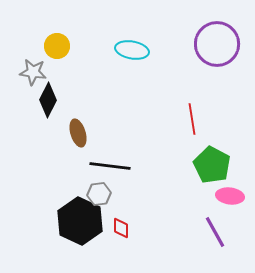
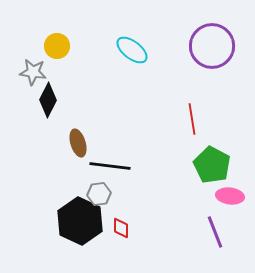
purple circle: moved 5 px left, 2 px down
cyan ellipse: rotated 28 degrees clockwise
brown ellipse: moved 10 px down
purple line: rotated 8 degrees clockwise
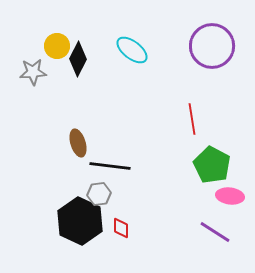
gray star: rotated 12 degrees counterclockwise
black diamond: moved 30 px right, 41 px up
purple line: rotated 36 degrees counterclockwise
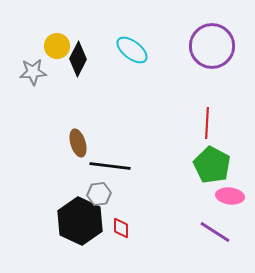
red line: moved 15 px right, 4 px down; rotated 12 degrees clockwise
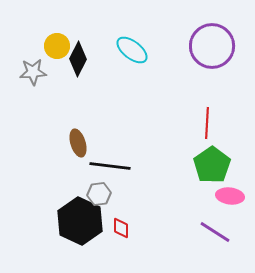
green pentagon: rotated 9 degrees clockwise
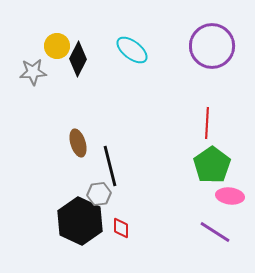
black line: rotated 69 degrees clockwise
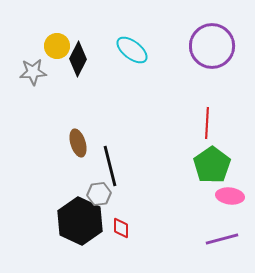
purple line: moved 7 px right, 7 px down; rotated 48 degrees counterclockwise
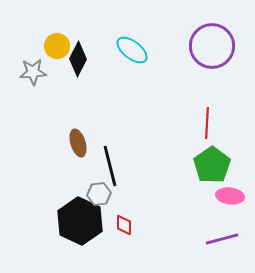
red diamond: moved 3 px right, 3 px up
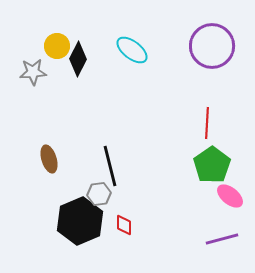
brown ellipse: moved 29 px left, 16 px down
pink ellipse: rotated 32 degrees clockwise
black hexagon: rotated 12 degrees clockwise
